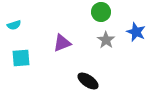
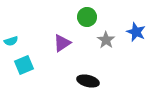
green circle: moved 14 px left, 5 px down
cyan semicircle: moved 3 px left, 16 px down
purple triangle: rotated 12 degrees counterclockwise
cyan square: moved 3 px right, 7 px down; rotated 18 degrees counterclockwise
black ellipse: rotated 20 degrees counterclockwise
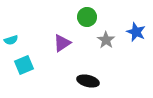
cyan semicircle: moved 1 px up
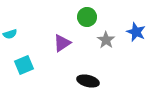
cyan semicircle: moved 1 px left, 6 px up
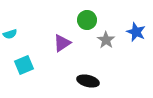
green circle: moved 3 px down
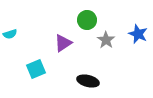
blue star: moved 2 px right, 2 px down
purple triangle: moved 1 px right
cyan square: moved 12 px right, 4 px down
